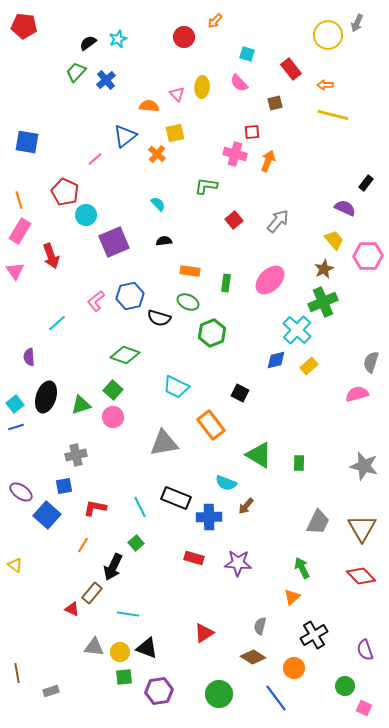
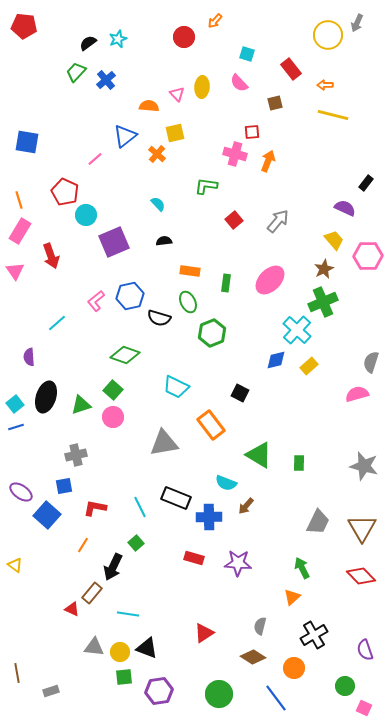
green ellipse at (188, 302): rotated 40 degrees clockwise
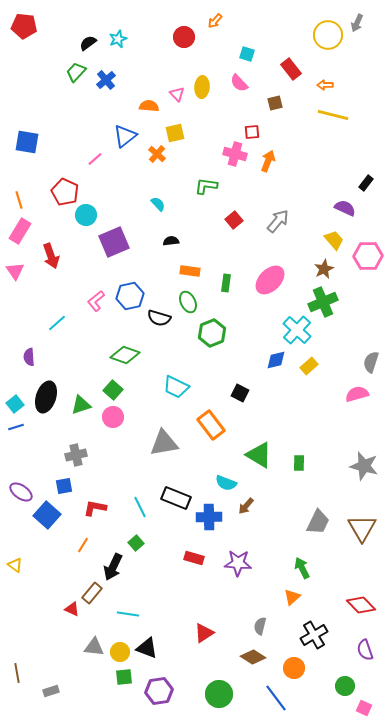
black semicircle at (164, 241): moved 7 px right
red diamond at (361, 576): moved 29 px down
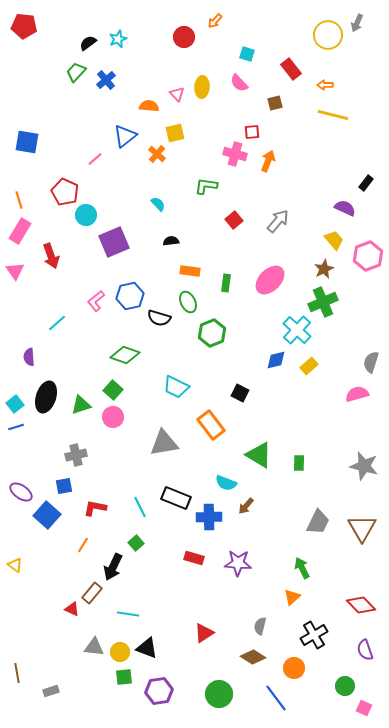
pink hexagon at (368, 256): rotated 20 degrees counterclockwise
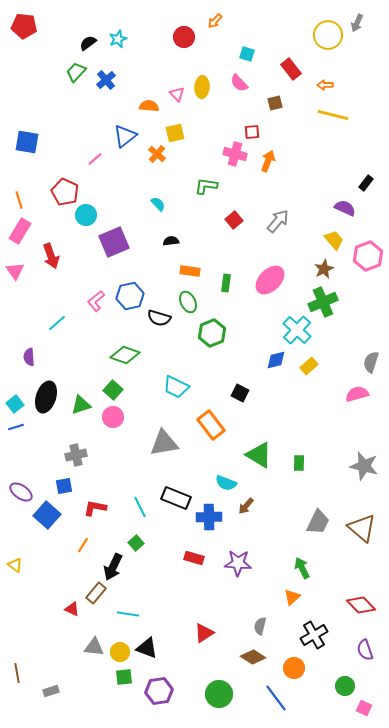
brown triangle at (362, 528): rotated 20 degrees counterclockwise
brown rectangle at (92, 593): moved 4 px right
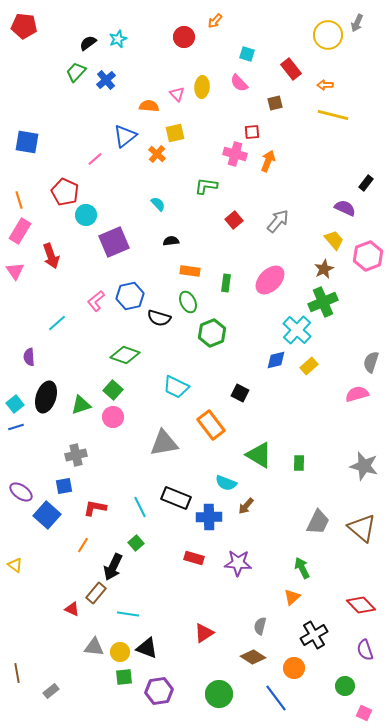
gray rectangle at (51, 691): rotated 21 degrees counterclockwise
pink square at (364, 708): moved 5 px down
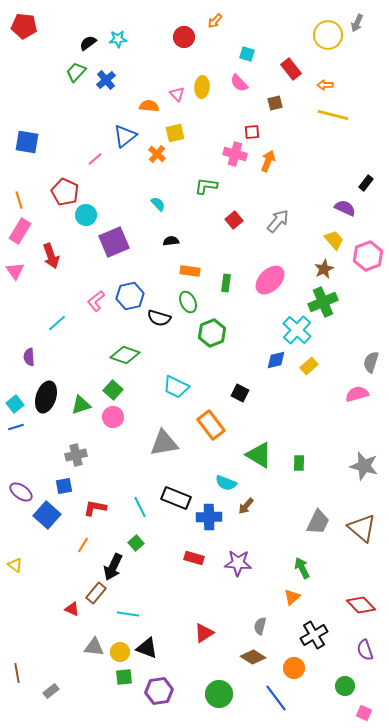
cyan star at (118, 39): rotated 18 degrees clockwise
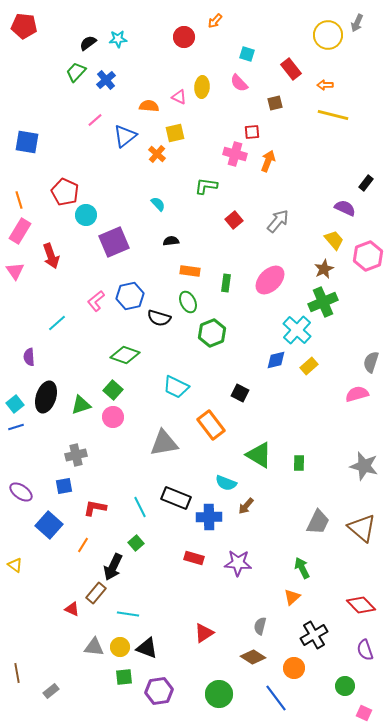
pink triangle at (177, 94): moved 2 px right, 3 px down; rotated 21 degrees counterclockwise
pink line at (95, 159): moved 39 px up
blue square at (47, 515): moved 2 px right, 10 px down
yellow circle at (120, 652): moved 5 px up
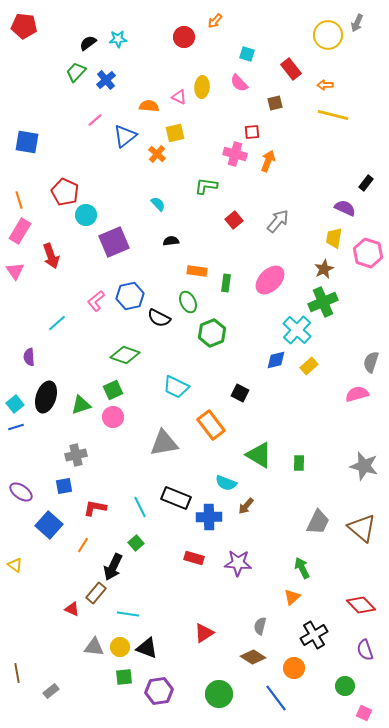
yellow trapezoid at (334, 240): moved 2 px up; rotated 130 degrees counterclockwise
pink hexagon at (368, 256): moved 3 px up; rotated 20 degrees counterclockwise
orange rectangle at (190, 271): moved 7 px right
black semicircle at (159, 318): rotated 10 degrees clockwise
green square at (113, 390): rotated 24 degrees clockwise
